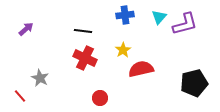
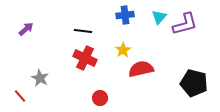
black pentagon: rotated 28 degrees clockwise
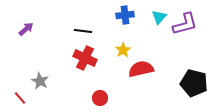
gray star: moved 3 px down
red line: moved 2 px down
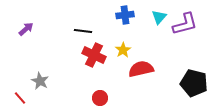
red cross: moved 9 px right, 3 px up
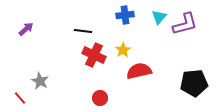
red semicircle: moved 2 px left, 2 px down
black pentagon: rotated 20 degrees counterclockwise
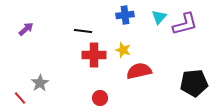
yellow star: rotated 21 degrees counterclockwise
red cross: rotated 25 degrees counterclockwise
gray star: moved 2 px down; rotated 12 degrees clockwise
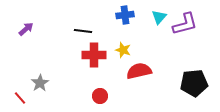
red circle: moved 2 px up
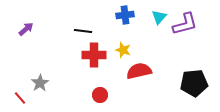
red circle: moved 1 px up
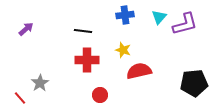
red cross: moved 7 px left, 5 px down
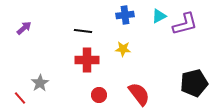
cyan triangle: moved 1 px up; rotated 21 degrees clockwise
purple arrow: moved 2 px left, 1 px up
yellow star: moved 1 px up; rotated 14 degrees counterclockwise
red semicircle: moved 23 px down; rotated 65 degrees clockwise
black pentagon: rotated 8 degrees counterclockwise
red circle: moved 1 px left
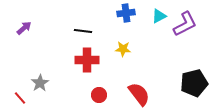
blue cross: moved 1 px right, 2 px up
purple L-shape: rotated 12 degrees counterclockwise
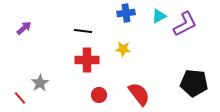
black pentagon: rotated 20 degrees clockwise
